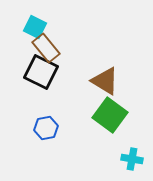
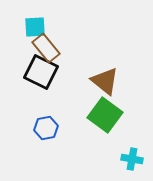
cyan square: rotated 30 degrees counterclockwise
brown triangle: rotated 8 degrees clockwise
green square: moved 5 px left
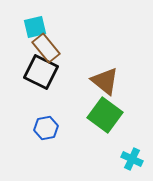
cyan square: rotated 10 degrees counterclockwise
cyan cross: rotated 15 degrees clockwise
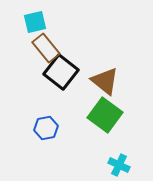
cyan square: moved 5 px up
black square: moved 20 px right; rotated 12 degrees clockwise
cyan cross: moved 13 px left, 6 px down
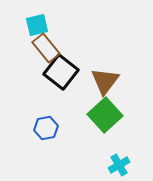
cyan square: moved 2 px right, 3 px down
brown triangle: rotated 28 degrees clockwise
green square: rotated 12 degrees clockwise
cyan cross: rotated 35 degrees clockwise
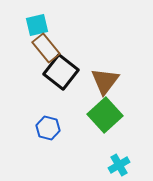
blue hexagon: moved 2 px right; rotated 25 degrees clockwise
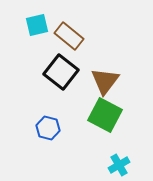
brown rectangle: moved 23 px right, 12 px up; rotated 12 degrees counterclockwise
green square: rotated 20 degrees counterclockwise
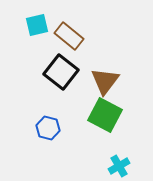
cyan cross: moved 1 px down
